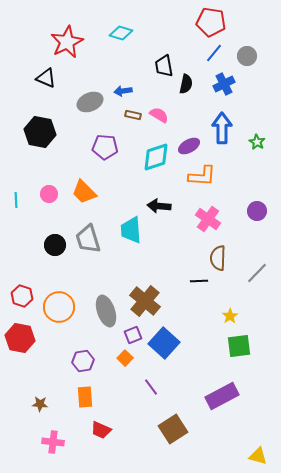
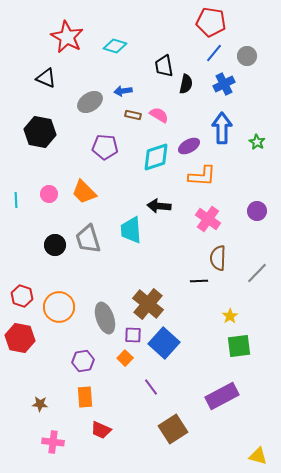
cyan diamond at (121, 33): moved 6 px left, 13 px down
red star at (67, 42): moved 5 px up; rotated 16 degrees counterclockwise
gray ellipse at (90, 102): rotated 10 degrees counterclockwise
brown cross at (145, 301): moved 3 px right, 3 px down
gray ellipse at (106, 311): moved 1 px left, 7 px down
purple square at (133, 335): rotated 24 degrees clockwise
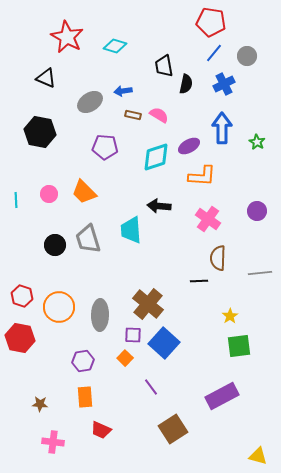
gray line at (257, 273): moved 3 px right; rotated 40 degrees clockwise
gray ellipse at (105, 318): moved 5 px left, 3 px up; rotated 20 degrees clockwise
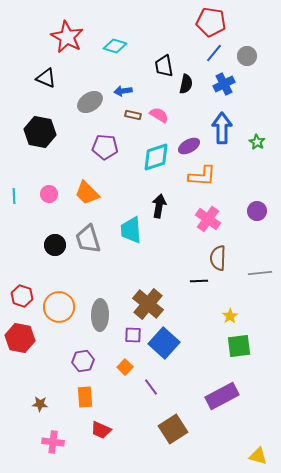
orange trapezoid at (84, 192): moved 3 px right, 1 px down
cyan line at (16, 200): moved 2 px left, 4 px up
black arrow at (159, 206): rotated 95 degrees clockwise
orange square at (125, 358): moved 9 px down
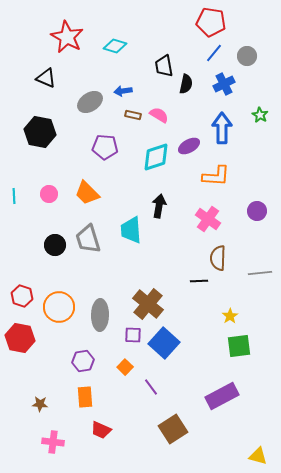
green star at (257, 142): moved 3 px right, 27 px up
orange L-shape at (202, 176): moved 14 px right
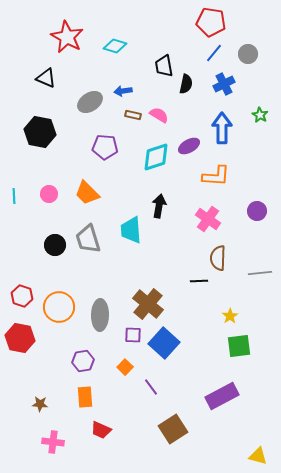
gray circle at (247, 56): moved 1 px right, 2 px up
